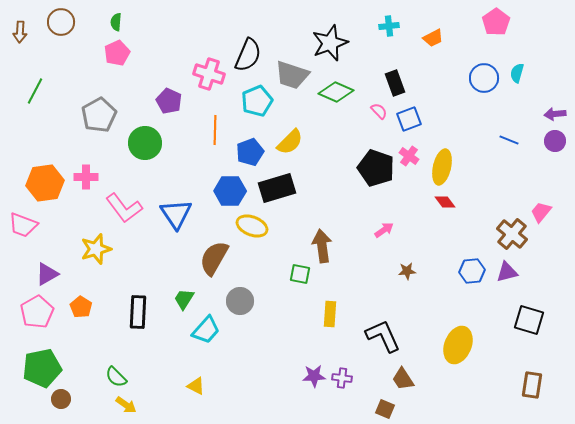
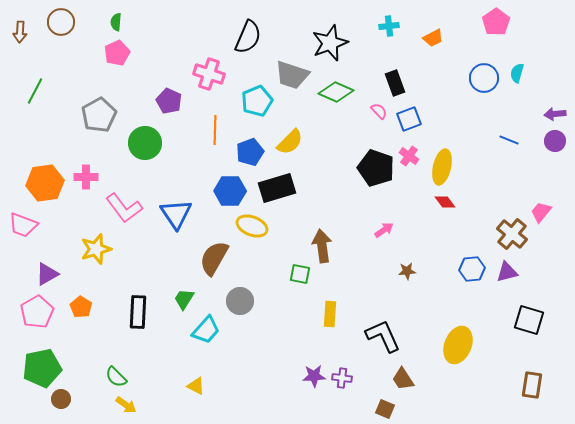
black semicircle at (248, 55): moved 18 px up
blue hexagon at (472, 271): moved 2 px up
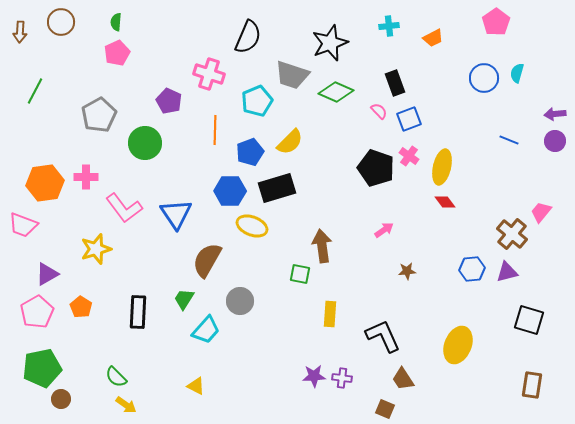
brown semicircle at (214, 258): moved 7 px left, 2 px down
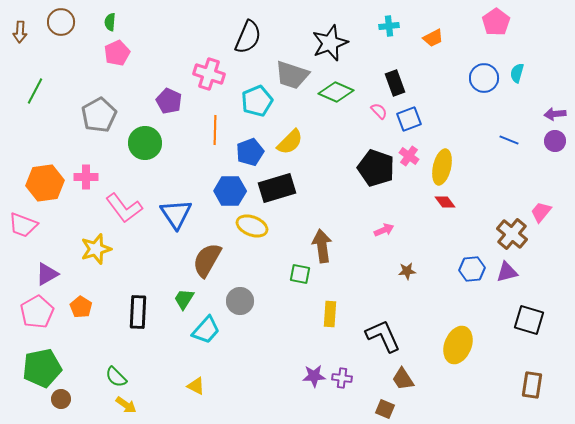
green semicircle at (116, 22): moved 6 px left
pink arrow at (384, 230): rotated 12 degrees clockwise
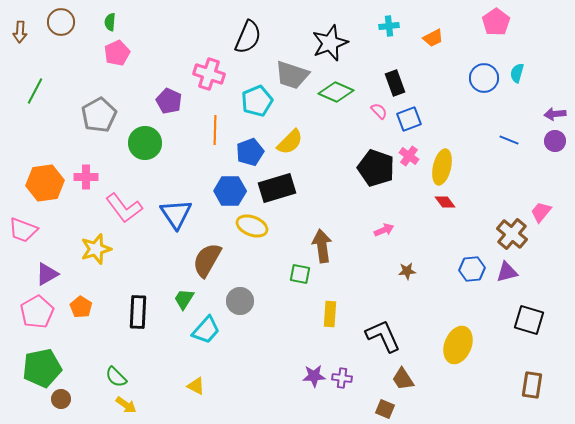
pink trapezoid at (23, 225): moved 5 px down
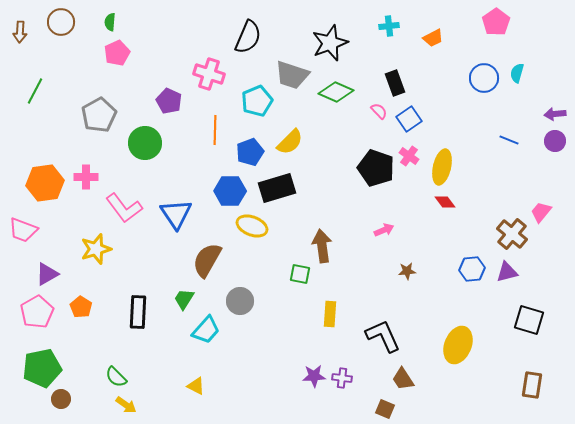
blue square at (409, 119): rotated 15 degrees counterclockwise
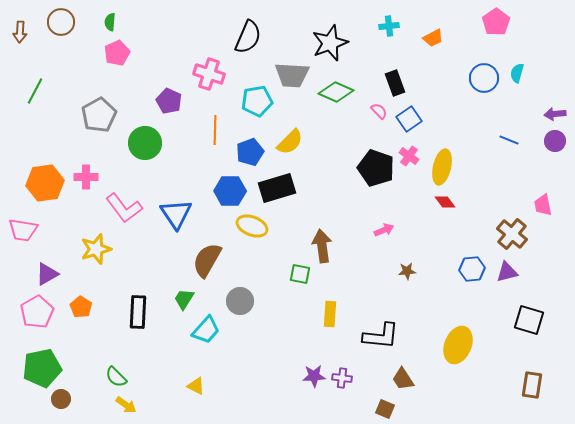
gray trapezoid at (292, 75): rotated 15 degrees counterclockwise
cyan pentagon at (257, 101): rotated 12 degrees clockwise
pink trapezoid at (541, 212): moved 2 px right, 7 px up; rotated 50 degrees counterclockwise
pink trapezoid at (23, 230): rotated 12 degrees counterclockwise
black L-shape at (383, 336): moved 2 px left; rotated 120 degrees clockwise
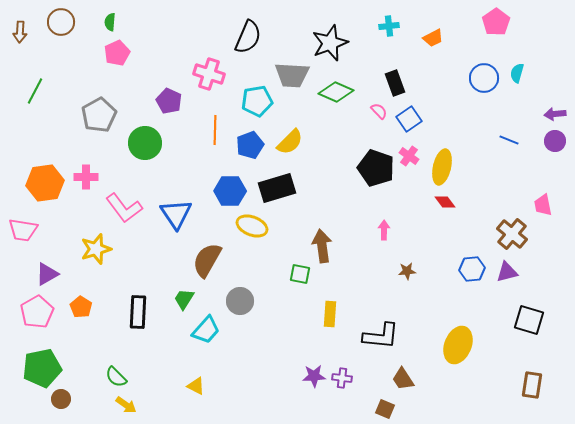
blue pentagon at (250, 152): moved 7 px up
pink arrow at (384, 230): rotated 66 degrees counterclockwise
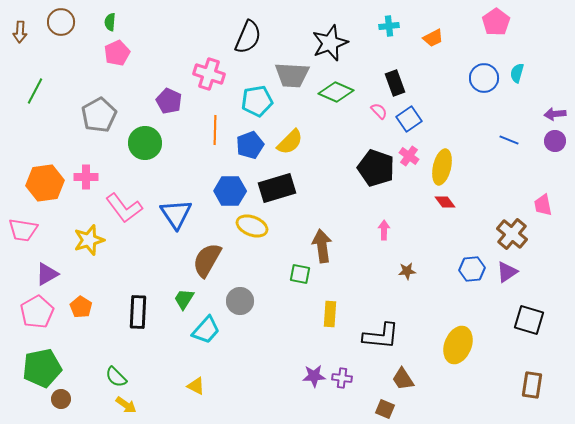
yellow star at (96, 249): moved 7 px left, 9 px up
purple triangle at (507, 272): rotated 20 degrees counterclockwise
